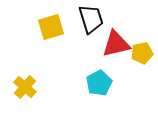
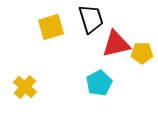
yellow pentagon: rotated 10 degrees clockwise
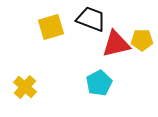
black trapezoid: rotated 52 degrees counterclockwise
yellow pentagon: moved 13 px up
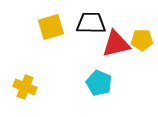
black trapezoid: moved 4 px down; rotated 20 degrees counterclockwise
cyan pentagon: rotated 20 degrees counterclockwise
yellow cross: rotated 20 degrees counterclockwise
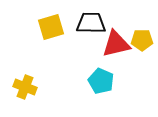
cyan pentagon: moved 2 px right, 2 px up
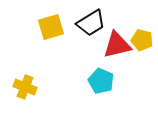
black trapezoid: rotated 148 degrees clockwise
yellow pentagon: rotated 15 degrees clockwise
red triangle: moved 1 px right, 1 px down
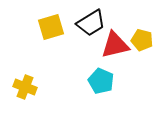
red triangle: moved 2 px left
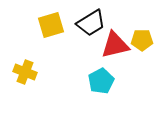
yellow square: moved 2 px up
yellow pentagon: rotated 15 degrees counterclockwise
cyan pentagon: rotated 20 degrees clockwise
yellow cross: moved 15 px up
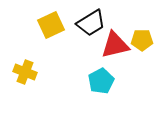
yellow square: rotated 8 degrees counterclockwise
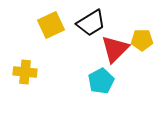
red triangle: moved 4 px down; rotated 32 degrees counterclockwise
yellow cross: rotated 15 degrees counterclockwise
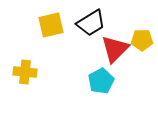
yellow square: rotated 12 degrees clockwise
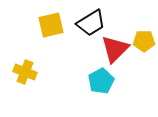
yellow pentagon: moved 2 px right, 1 px down
yellow cross: rotated 15 degrees clockwise
